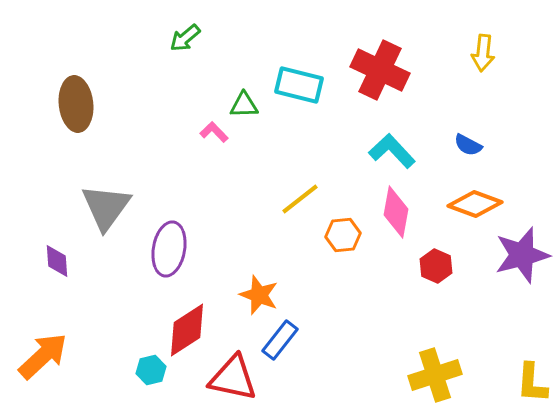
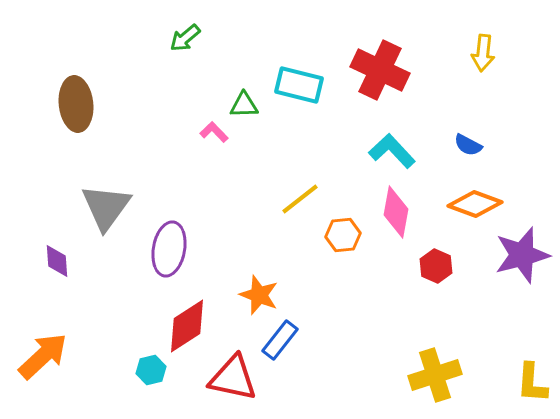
red diamond: moved 4 px up
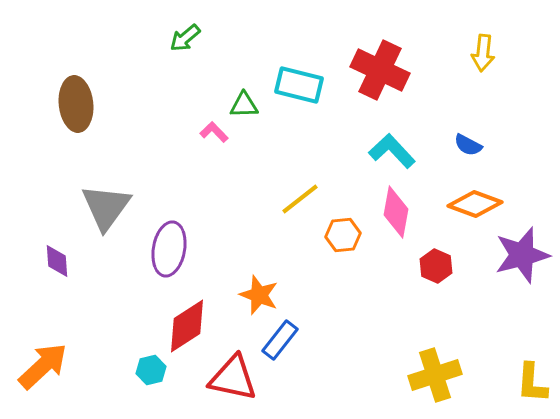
orange arrow: moved 10 px down
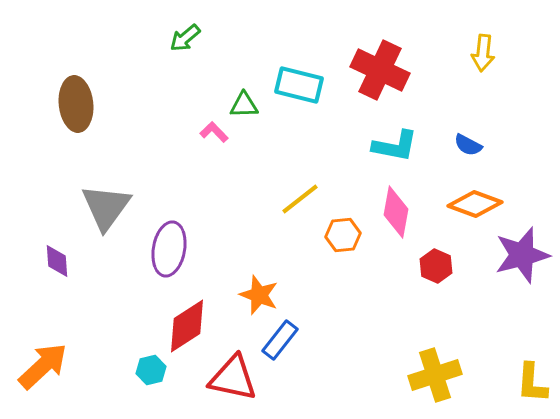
cyan L-shape: moved 3 px right, 5 px up; rotated 144 degrees clockwise
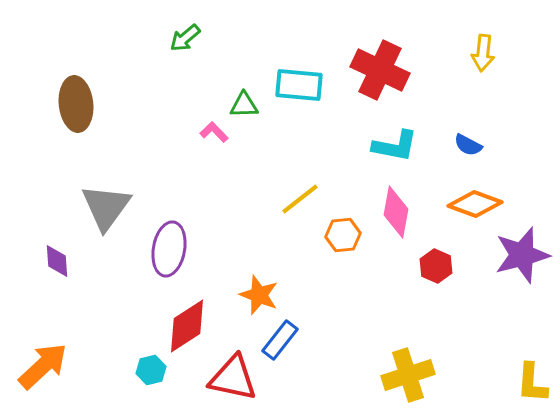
cyan rectangle: rotated 9 degrees counterclockwise
yellow cross: moved 27 px left
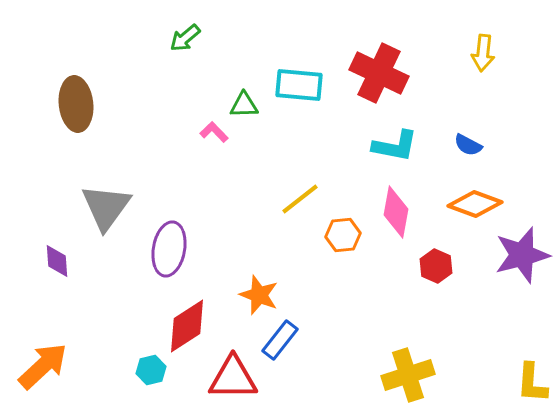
red cross: moved 1 px left, 3 px down
red triangle: rotated 12 degrees counterclockwise
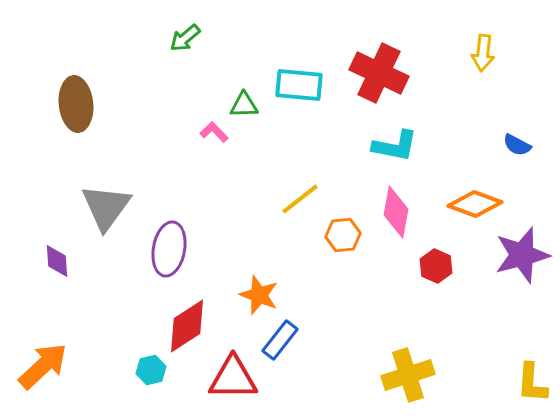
blue semicircle: moved 49 px right
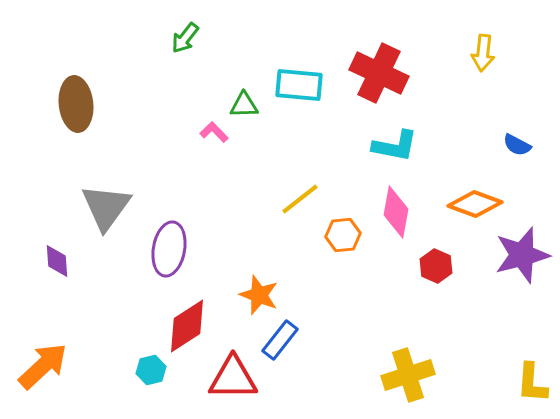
green arrow: rotated 12 degrees counterclockwise
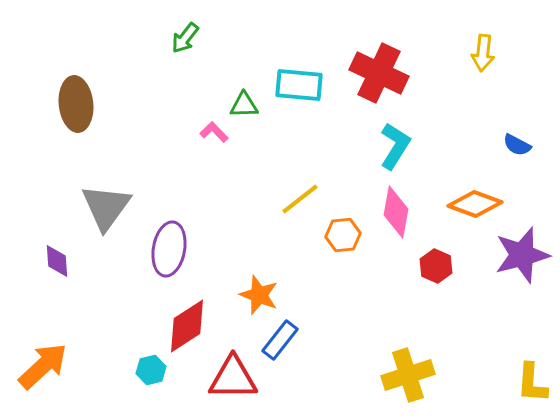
cyan L-shape: rotated 69 degrees counterclockwise
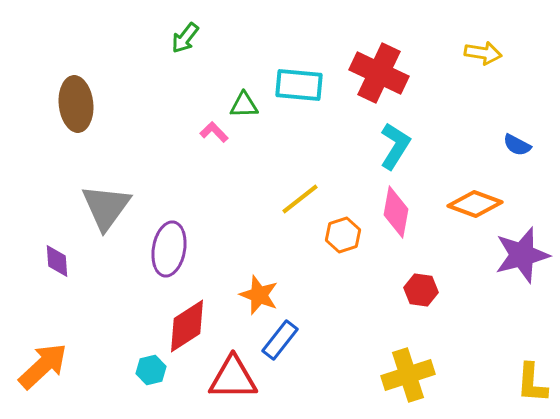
yellow arrow: rotated 87 degrees counterclockwise
orange hexagon: rotated 12 degrees counterclockwise
red hexagon: moved 15 px left, 24 px down; rotated 16 degrees counterclockwise
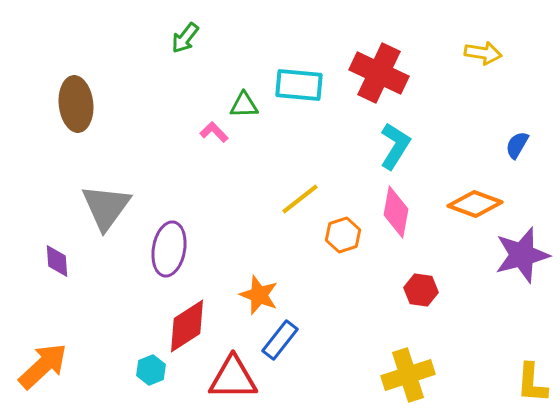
blue semicircle: rotated 92 degrees clockwise
cyan hexagon: rotated 8 degrees counterclockwise
